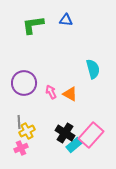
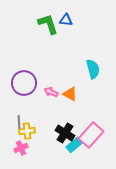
green L-shape: moved 15 px right, 1 px up; rotated 80 degrees clockwise
pink arrow: rotated 40 degrees counterclockwise
yellow cross: rotated 21 degrees clockwise
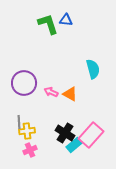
pink cross: moved 9 px right, 2 px down
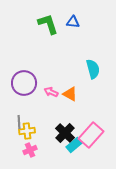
blue triangle: moved 7 px right, 2 px down
black cross: rotated 12 degrees clockwise
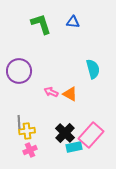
green L-shape: moved 7 px left
purple circle: moved 5 px left, 12 px up
cyan rectangle: moved 2 px down; rotated 28 degrees clockwise
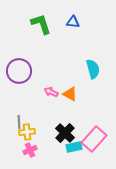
yellow cross: moved 1 px down
pink rectangle: moved 3 px right, 4 px down
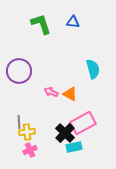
pink rectangle: moved 11 px left, 16 px up; rotated 20 degrees clockwise
